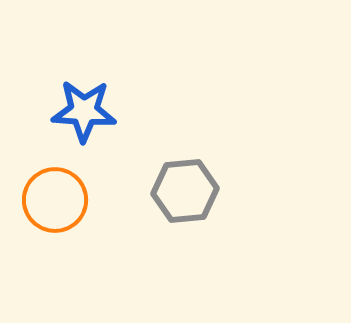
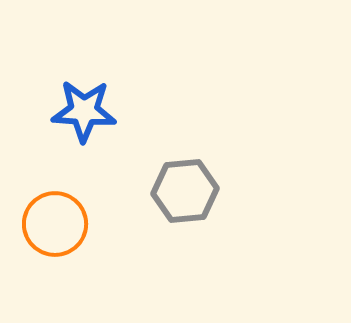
orange circle: moved 24 px down
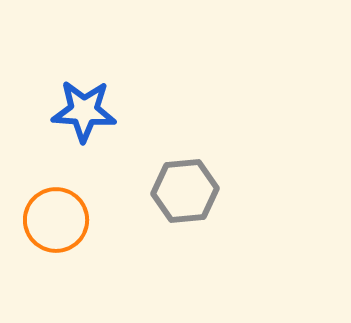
orange circle: moved 1 px right, 4 px up
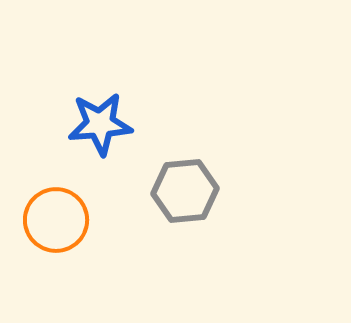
blue star: moved 16 px right, 13 px down; rotated 8 degrees counterclockwise
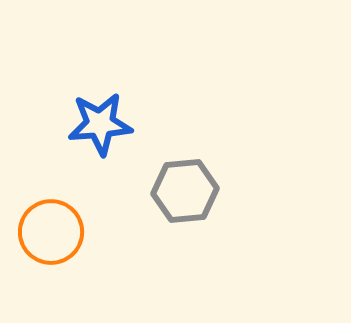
orange circle: moved 5 px left, 12 px down
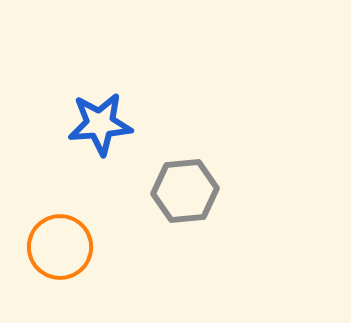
orange circle: moved 9 px right, 15 px down
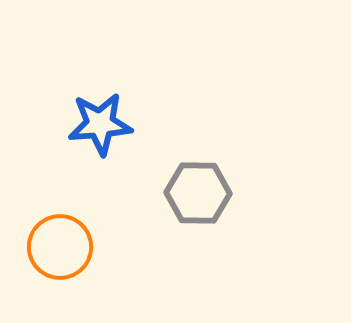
gray hexagon: moved 13 px right, 2 px down; rotated 6 degrees clockwise
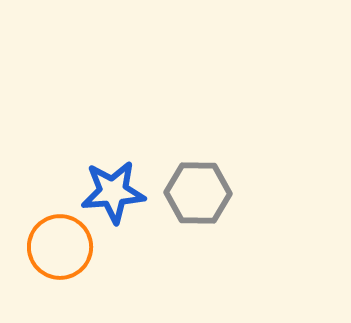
blue star: moved 13 px right, 68 px down
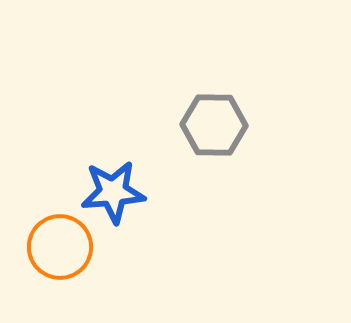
gray hexagon: moved 16 px right, 68 px up
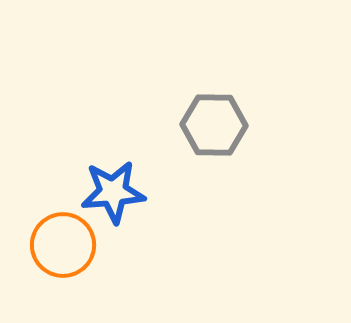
orange circle: moved 3 px right, 2 px up
